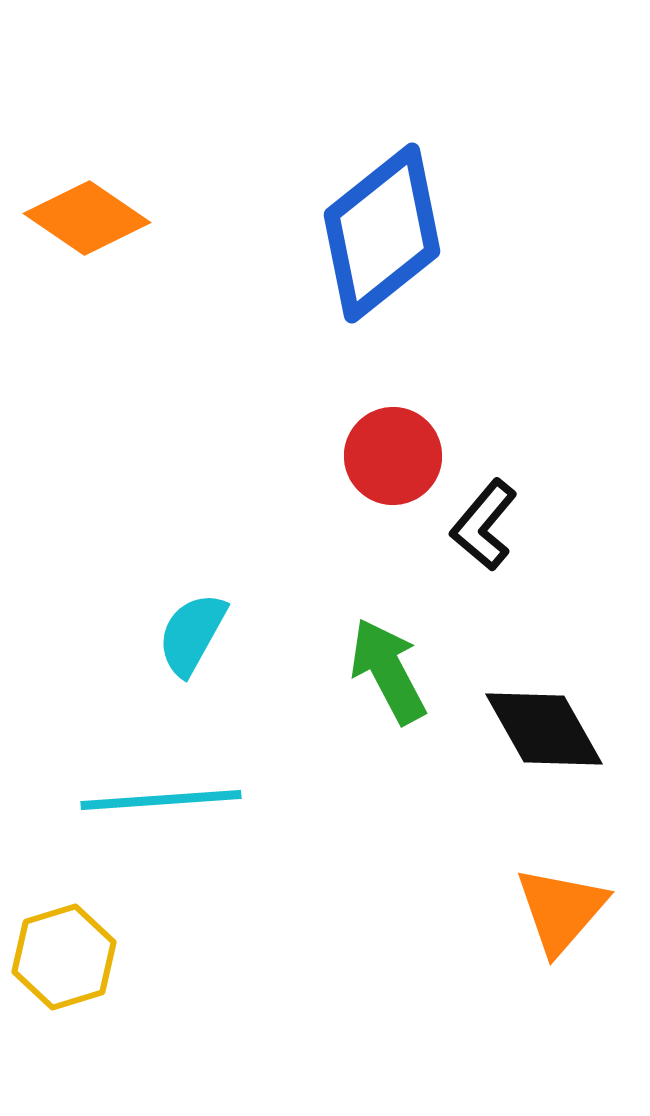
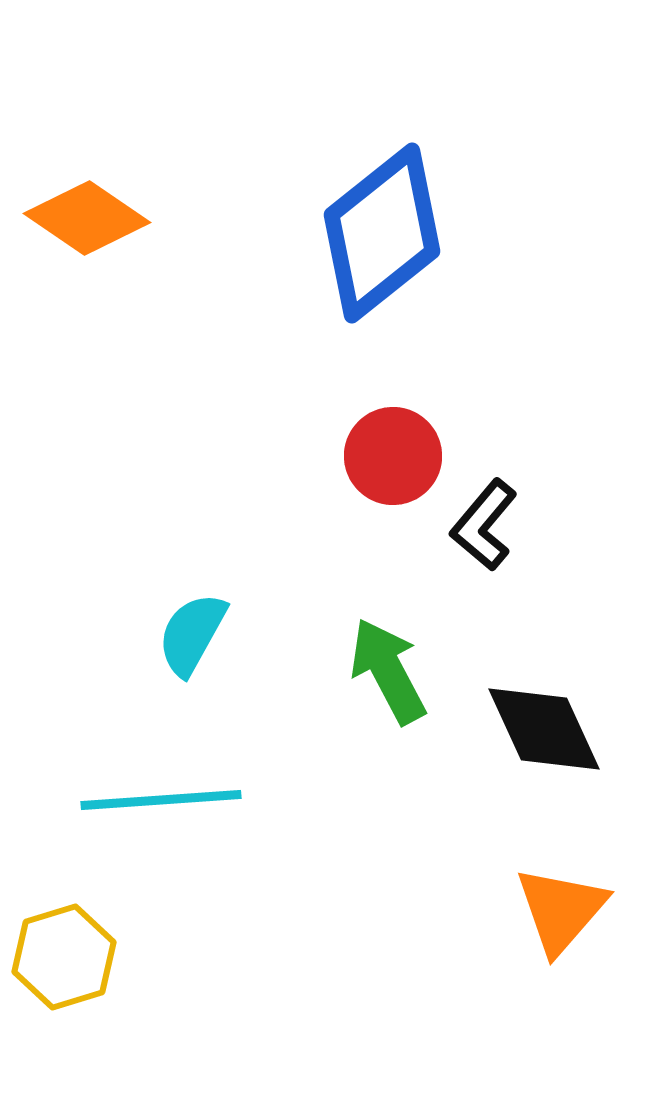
black diamond: rotated 5 degrees clockwise
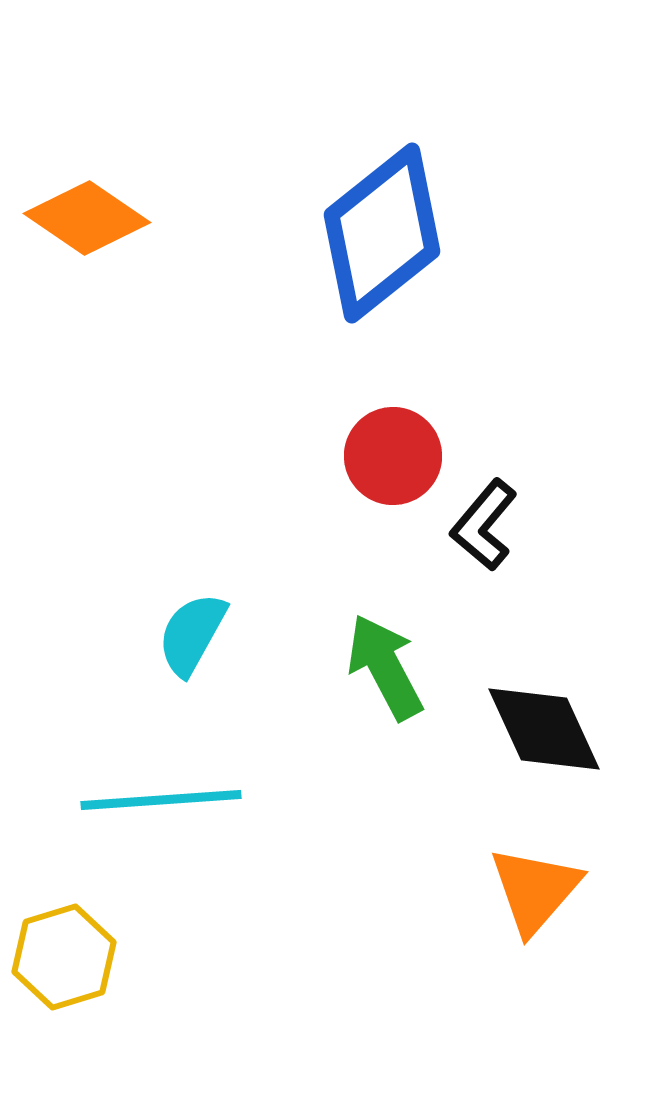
green arrow: moved 3 px left, 4 px up
orange triangle: moved 26 px left, 20 px up
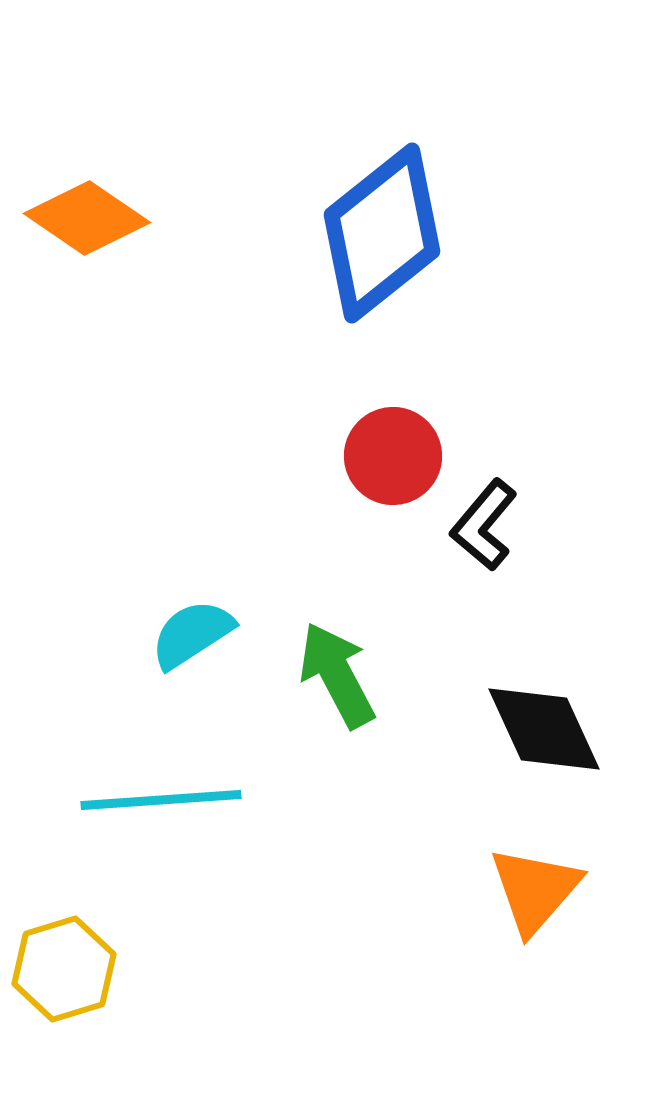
cyan semicircle: rotated 28 degrees clockwise
green arrow: moved 48 px left, 8 px down
yellow hexagon: moved 12 px down
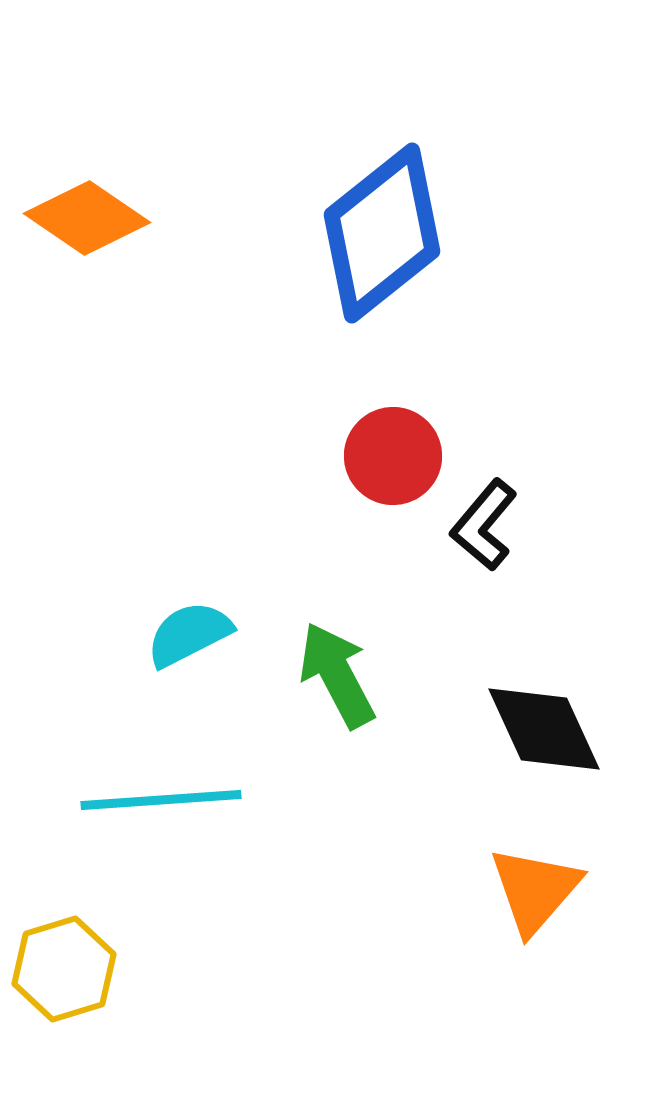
cyan semicircle: moved 3 px left; rotated 6 degrees clockwise
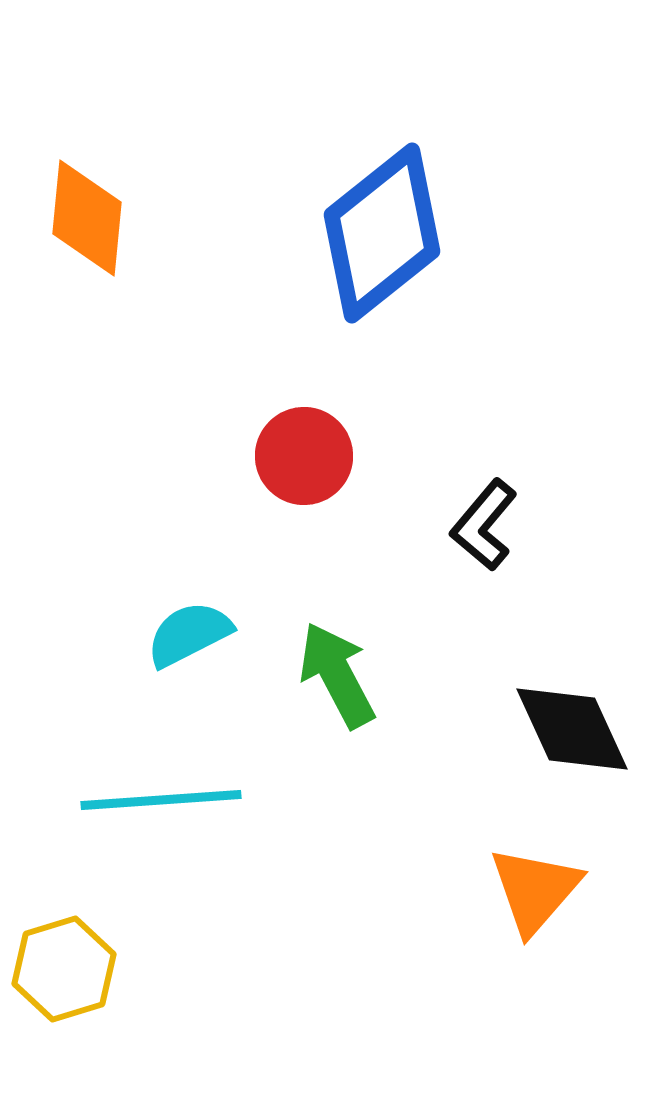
orange diamond: rotated 61 degrees clockwise
red circle: moved 89 px left
black diamond: moved 28 px right
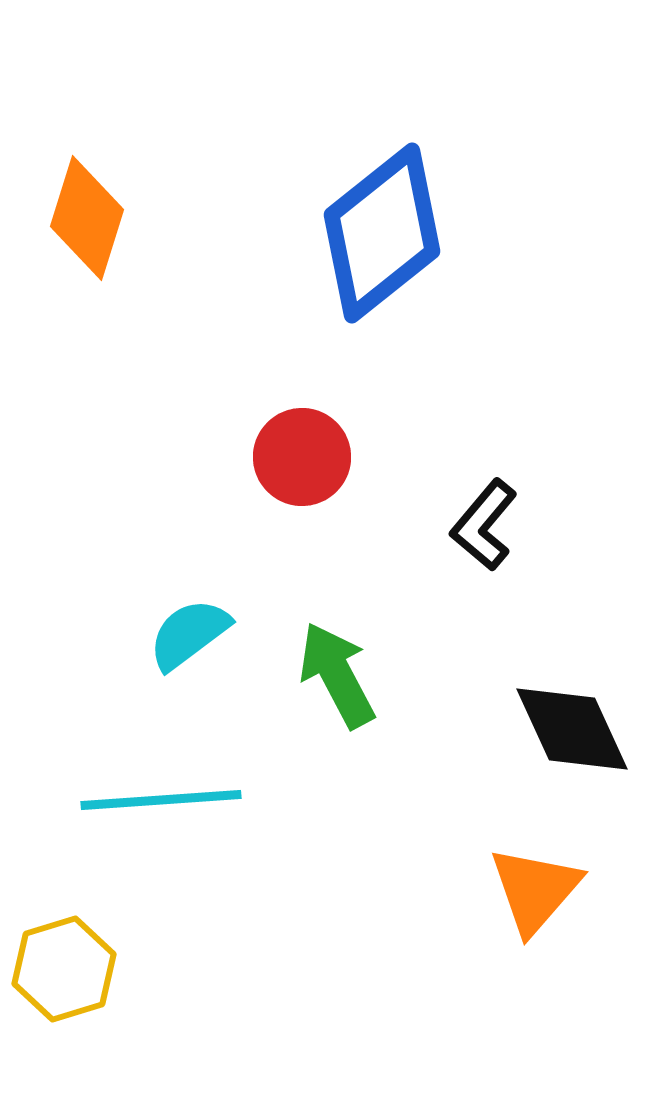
orange diamond: rotated 12 degrees clockwise
red circle: moved 2 px left, 1 px down
cyan semicircle: rotated 10 degrees counterclockwise
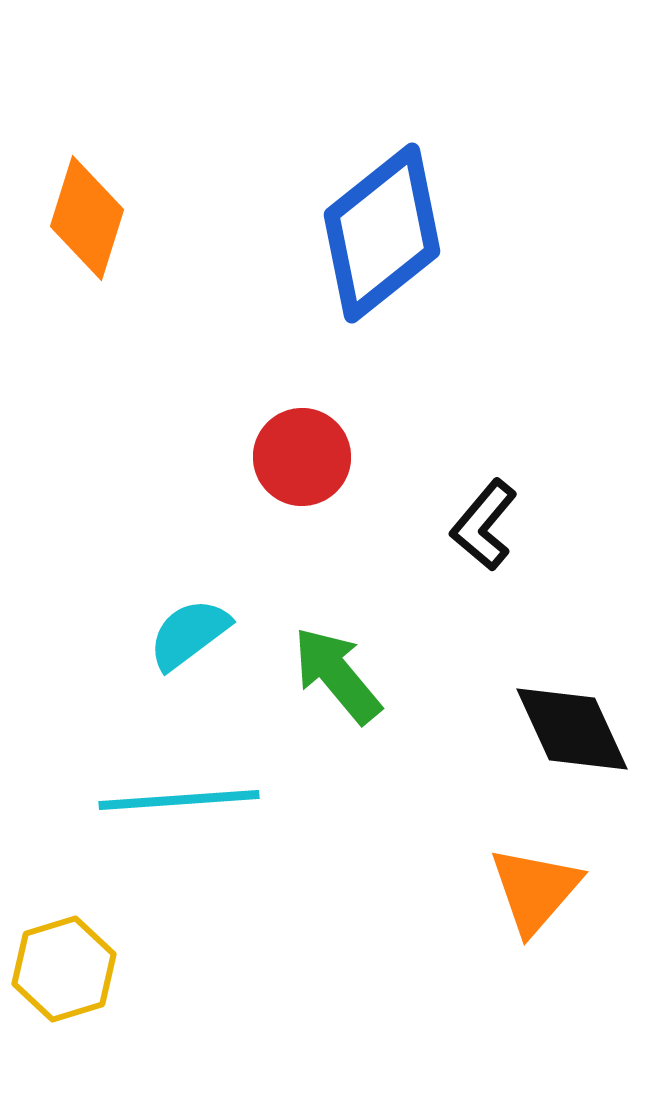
green arrow: rotated 12 degrees counterclockwise
cyan line: moved 18 px right
